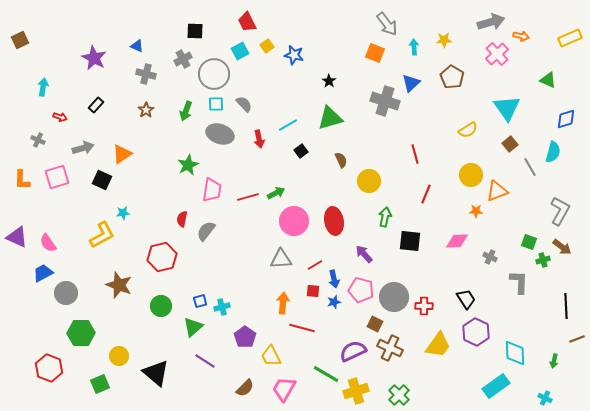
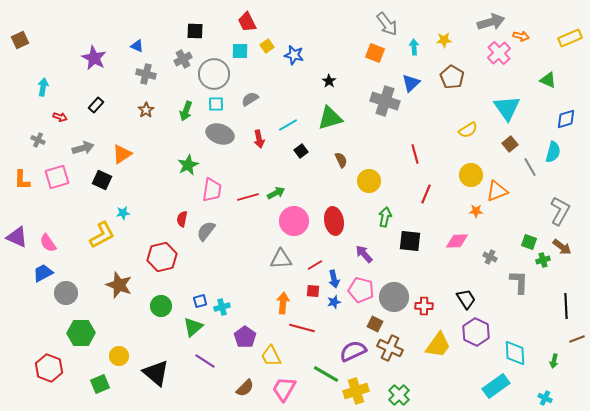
cyan square at (240, 51): rotated 30 degrees clockwise
pink cross at (497, 54): moved 2 px right, 1 px up
gray semicircle at (244, 104): moved 6 px right, 5 px up; rotated 78 degrees counterclockwise
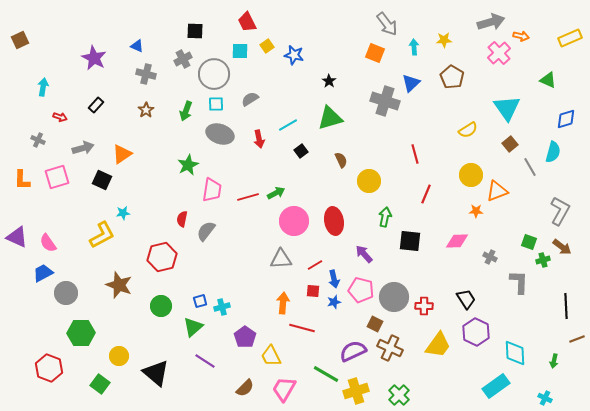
green square at (100, 384): rotated 30 degrees counterclockwise
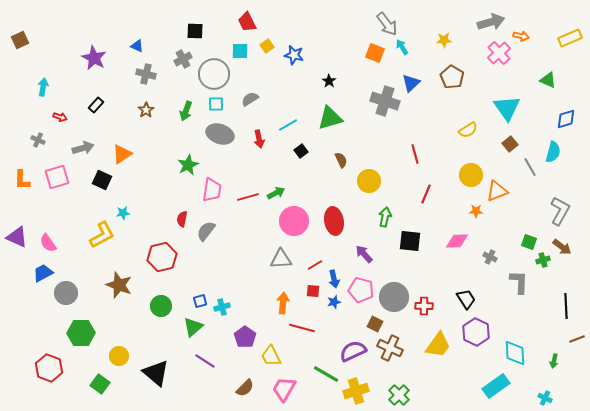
cyan arrow at (414, 47): moved 12 px left; rotated 28 degrees counterclockwise
